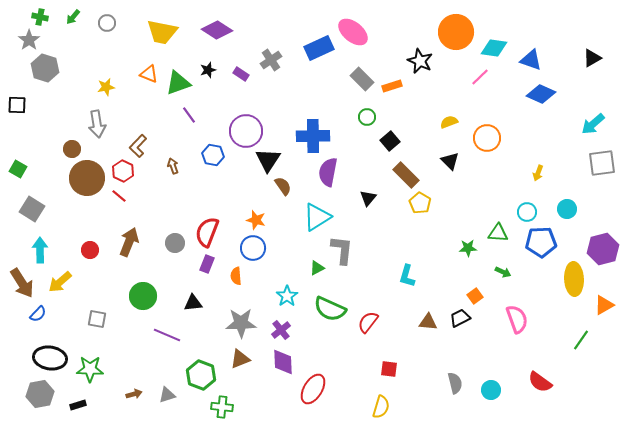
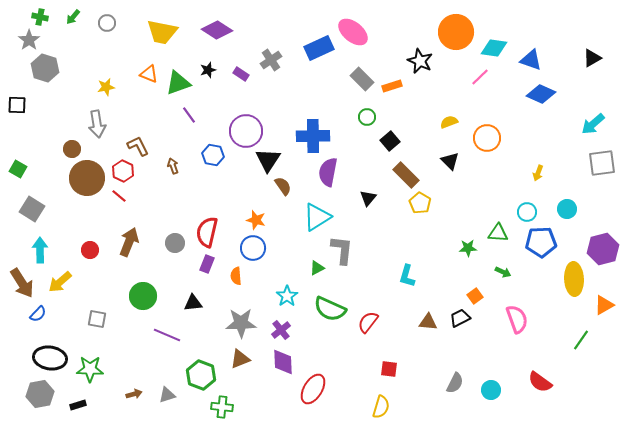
brown L-shape at (138, 146): rotated 110 degrees clockwise
red semicircle at (207, 232): rotated 8 degrees counterclockwise
gray semicircle at (455, 383): rotated 40 degrees clockwise
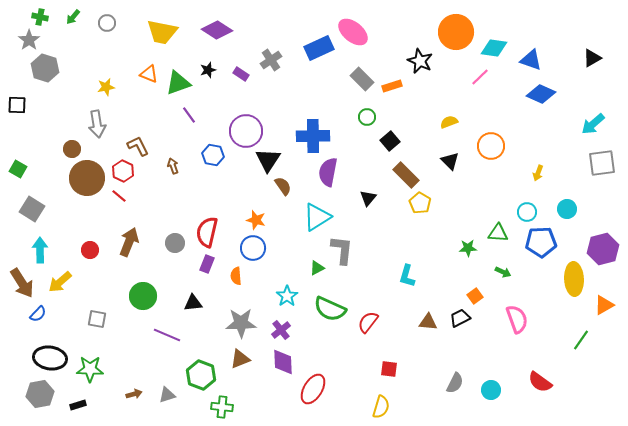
orange circle at (487, 138): moved 4 px right, 8 px down
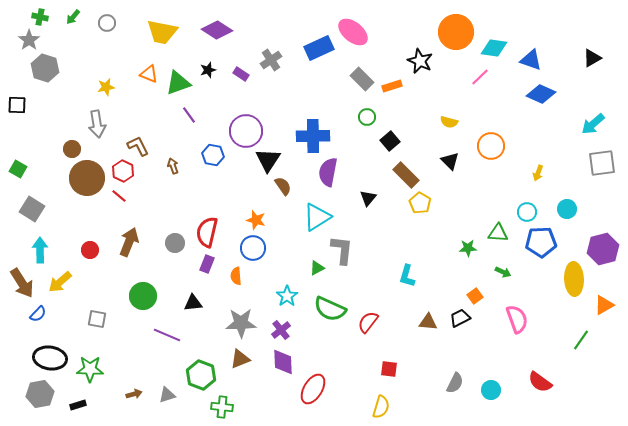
yellow semicircle at (449, 122): rotated 144 degrees counterclockwise
